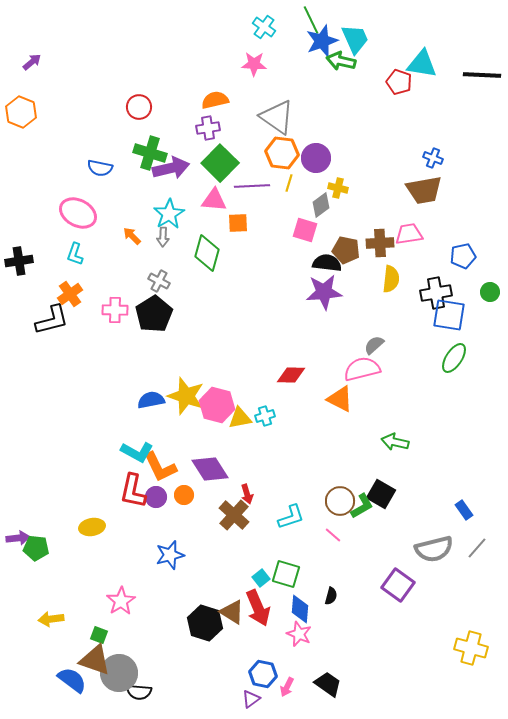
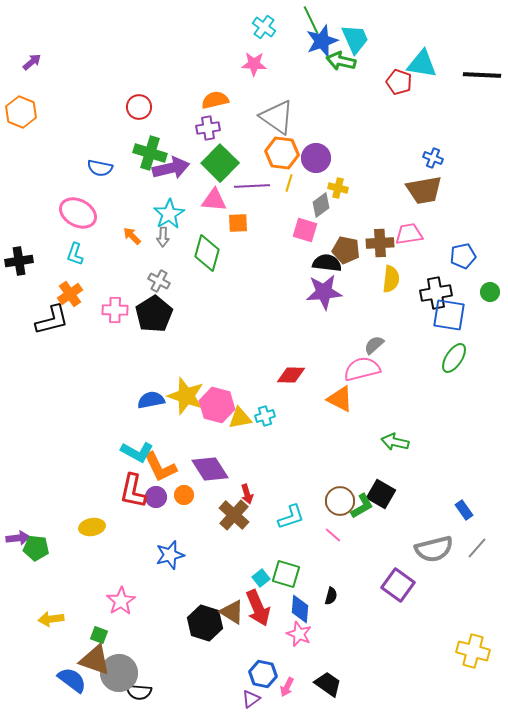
yellow cross at (471, 648): moved 2 px right, 3 px down
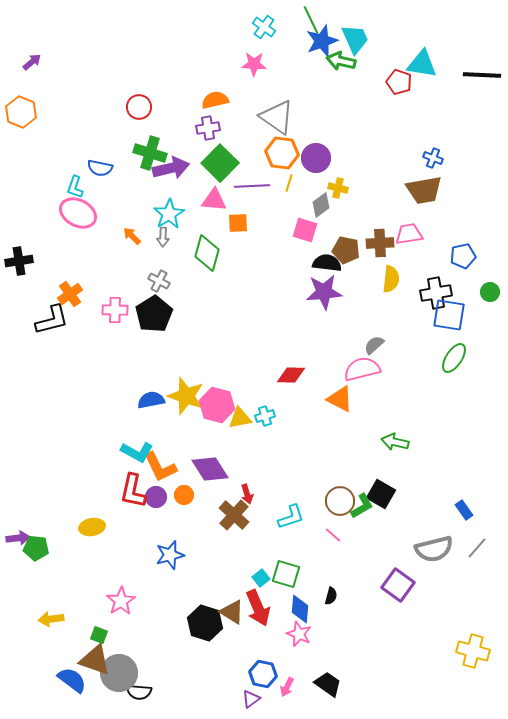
cyan L-shape at (75, 254): moved 67 px up
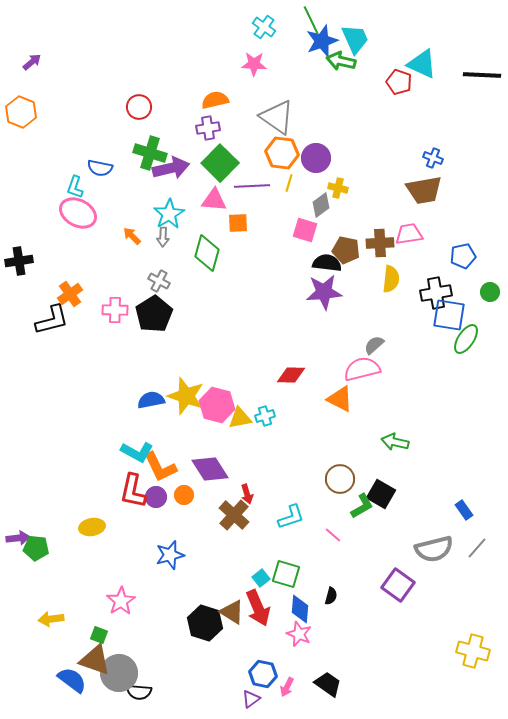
cyan triangle at (422, 64): rotated 16 degrees clockwise
green ellipse at (454, 358): moved 12 px right, 19 px up
brown circle at (340, 501): moved 22 px up
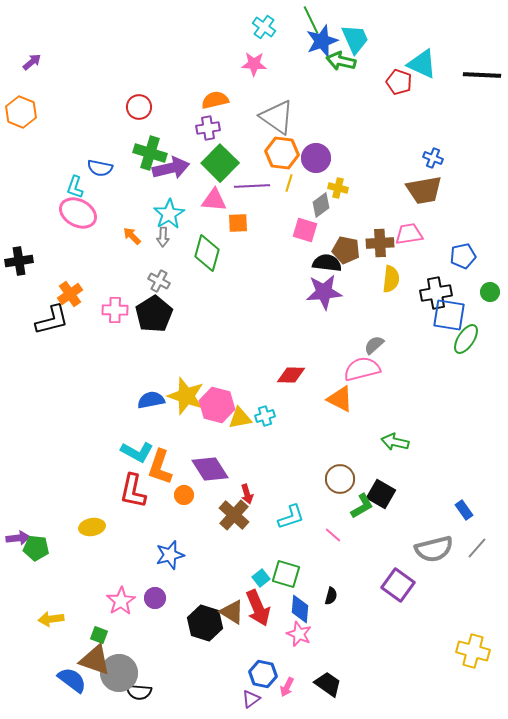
orange L-shape at (160, 467): rotated 45 degrees clockwise
purple circle at (156, 497): moved 1 px left, 101 px down
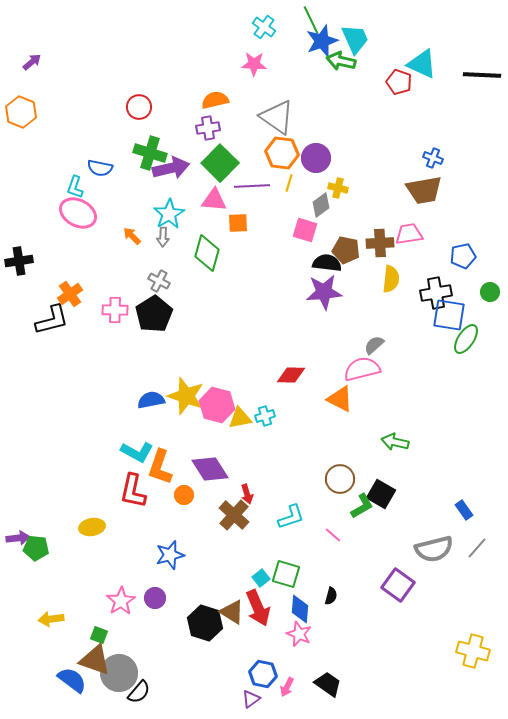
black semicircle at (139, 692): rotated 55 degrees counterclockwise
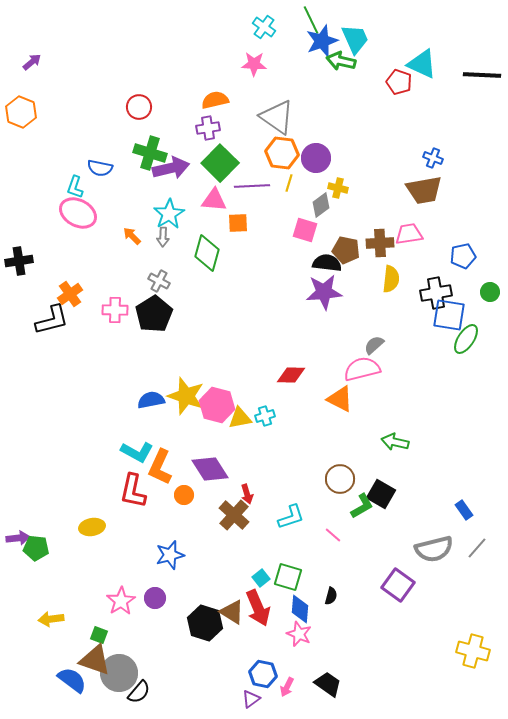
orange L-shape at (160, 467): rotated 6 degrees clockwise
green square at (286, 574): moved 2 px right, 3 px down
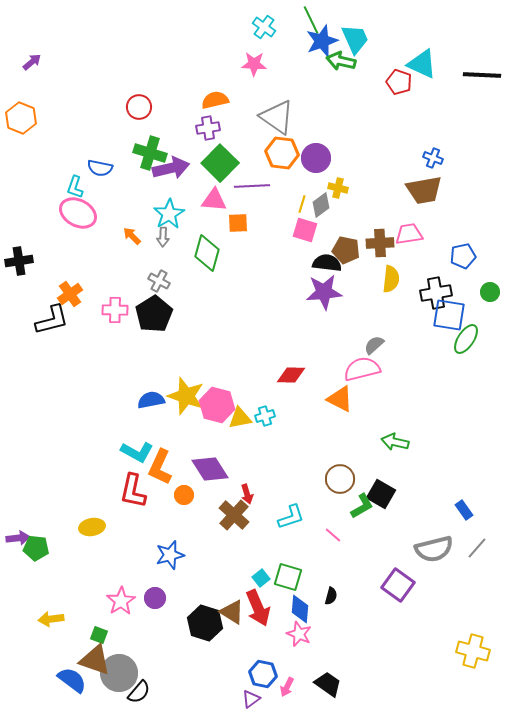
orange hexagon at (21, 112): moved 6 px down
yellow line at (289, 183): moved 13 px right, 21 px down
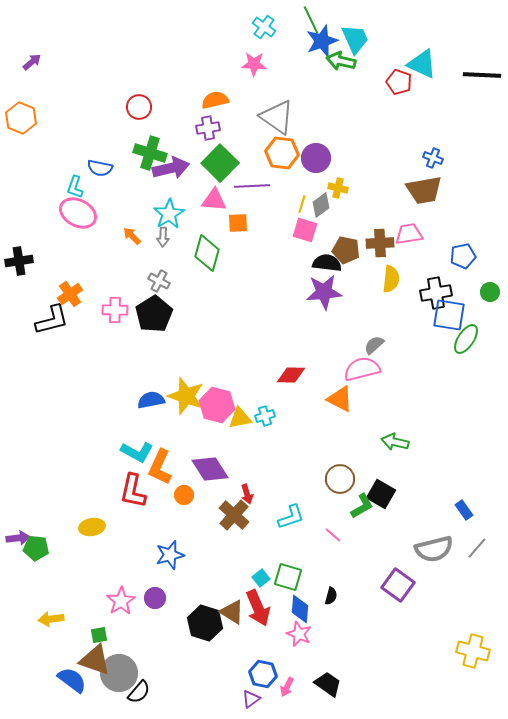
green square at (99, 635): rotated 30 degrees counterclockwise
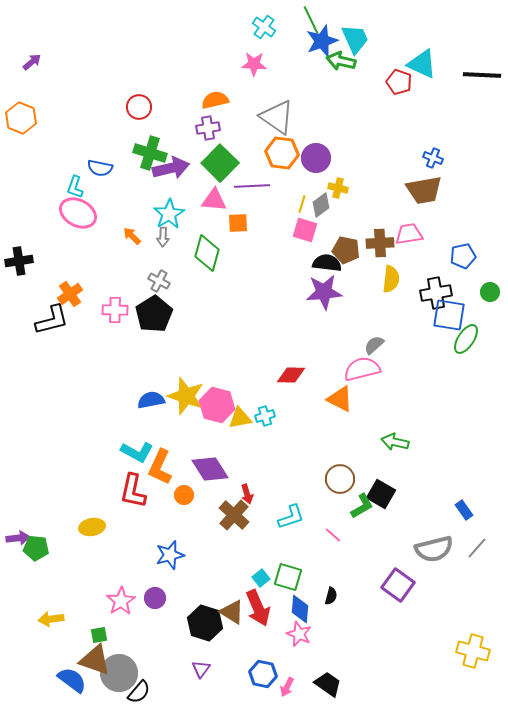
purple triangle at (251, 699): moved 50 px left, 30 px up; rotated 18 degrees counterclockwise
